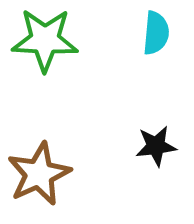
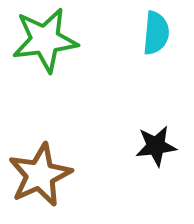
green star: rotated 10 degrees counterclockwise
brown star: moved 1 px right, 1 px down
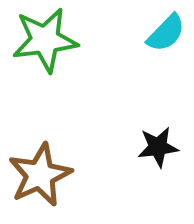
cyan semicircle: moved 10 px right; rotated 39 degrees clockwise
black star: moved 2 px right, 1 px down
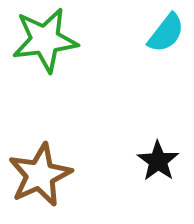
cyan semicircle: rotated 6 degrees counterclockwise
black star: moved 14 px down; rotated 30 degrees counterclockwise
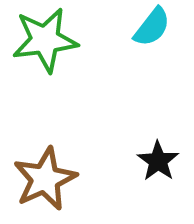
cyan semicircle: moved 14 px left, 6 px up
brown star: moved 5 px right, 4 px down
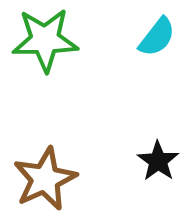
cyan semicircle: moved 5 px right, 10 px down
green star: rotated 6 degrees clockwise
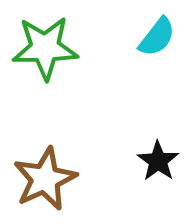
green star: moved 8 px down
